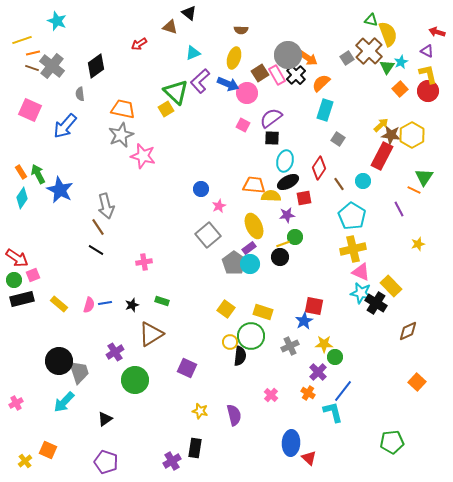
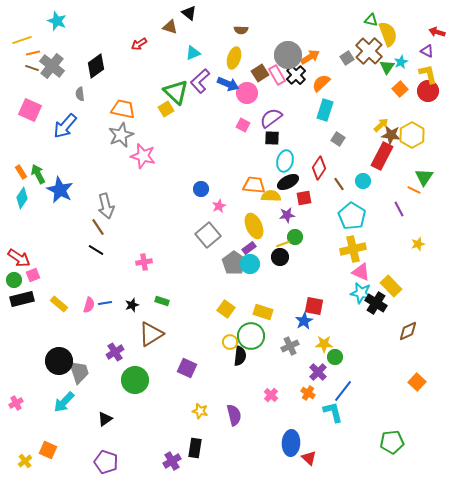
orange arrow at (308, 58): moved 2 px right, 1 px up; rotated 66 degrees counterclockwise
red arrow at (17, 258): moved 2 px right
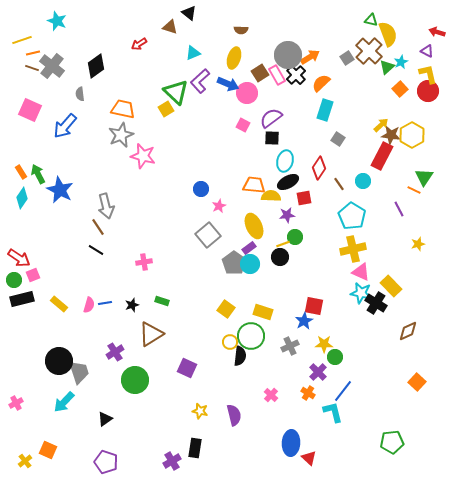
green triangle at (387, 67): rotated 14 degrees clockwise
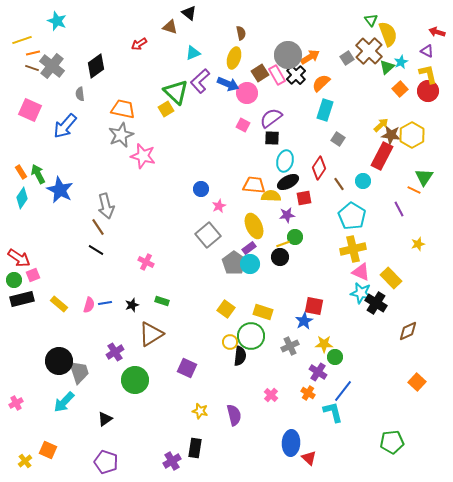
green triangle at (371, 20): rotated 40 degrees clockwise
brown semicircle at (241, 30): moved 3 px down; rotated 104 degrees counterclockwise
pink cross at (144, 262): moved 2 px right; rotated 35 degrees clockwise
yellow rectangle at (391, 286): moved 8 px up
purple cross at (318, 372): rotated 12 degrees counterclockwise
